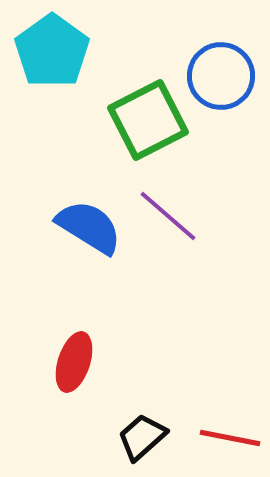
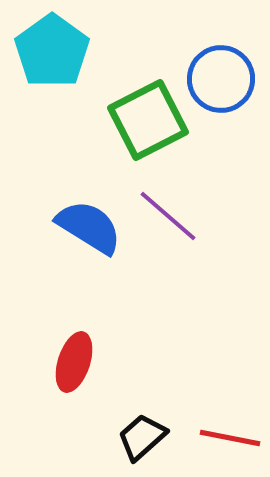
blue circle: moved 3 px down
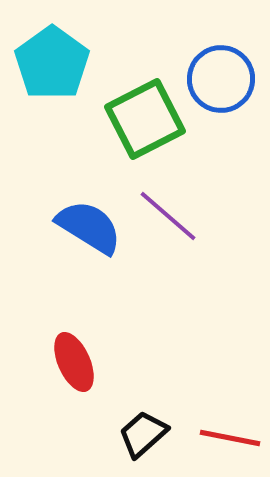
cyan pentagon: moved 12 px down
green square: moved 3 px left, 1 px up
red ellipse: rotated 42 degrees counterclockwise
black trapezoid: moved 1 px right, 3 px up
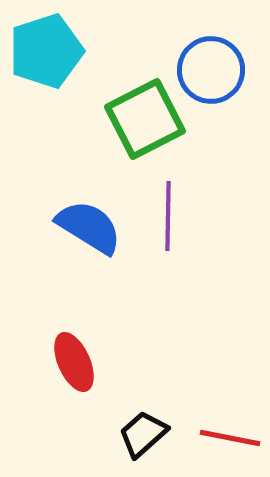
cyan pentagon: moved 6 px left, 12 px up; rotated 18 degrees clockwise
blue circle: moved 10 px left, 9 px up
purple line: rotated 50 degrees clockwise
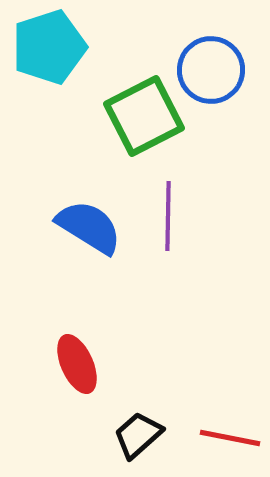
cyan pentagon: moved 3 px right, 4 px up
green square: moved 1 px left, 3 px up
red ellipse: moved 3 px right, 2 px down
black trapezoid: moved 5 px left, 1 px down
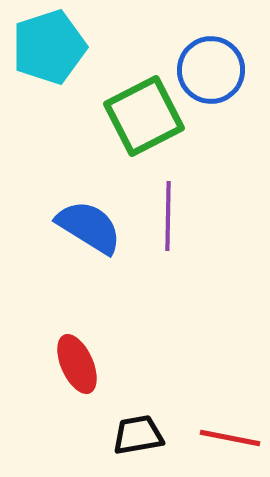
black trapezoid: rotated 32 degrees clockwise
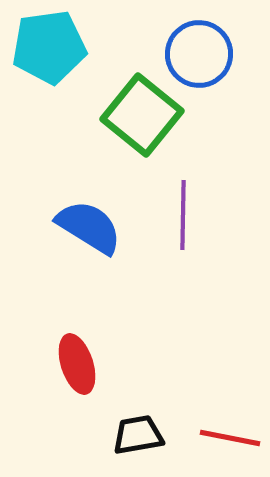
cyan pentagon: rotated 10 degrees clockwise
blue circle: moved 12 px left, 16 px up
green square: moved 2 px left, 1 px up; rotated 24 degrees counterclockwise
purple line: moved 15 px right, 1 px up
red ellipse: rotated 6 degrees clockwise
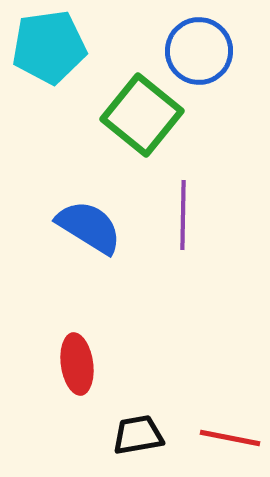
blue circle: moved 3 px up
red ellipse: rotated 10 degrees clockwise
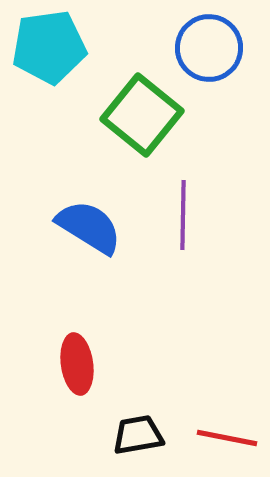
blue circle: moved 10 px right, 3 px up
red line: moved 3 px left
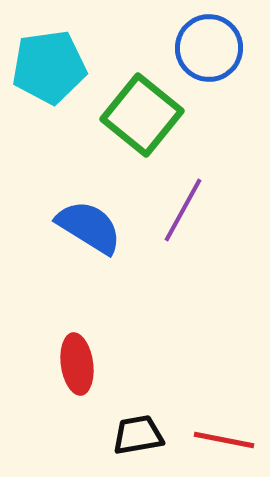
cyan pentagon: moved 20 px down
purple line: moved 5 px up; rotated 28 degrees clockwise
red line: moved 3 px left, 2 px down
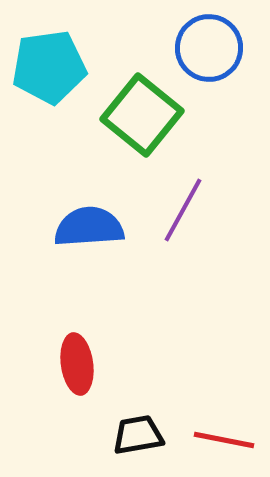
blue semicircle: rotated 36 degrees counterclockwise
